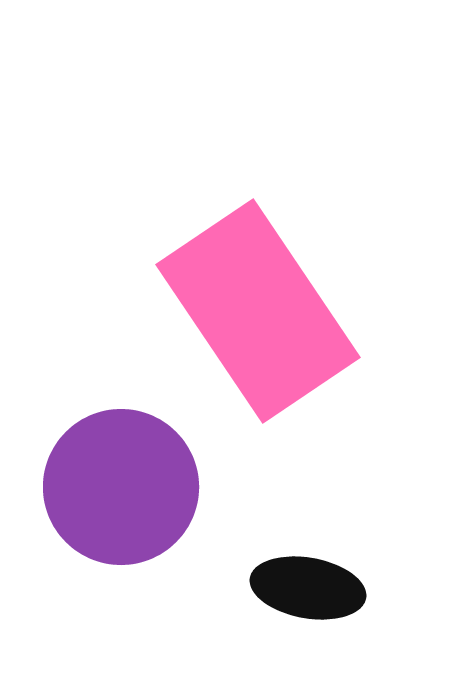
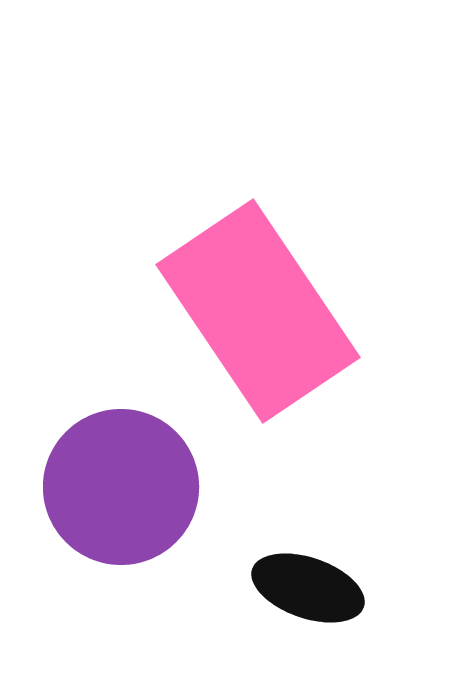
black ellipse: rotated 9 degrees clockwise
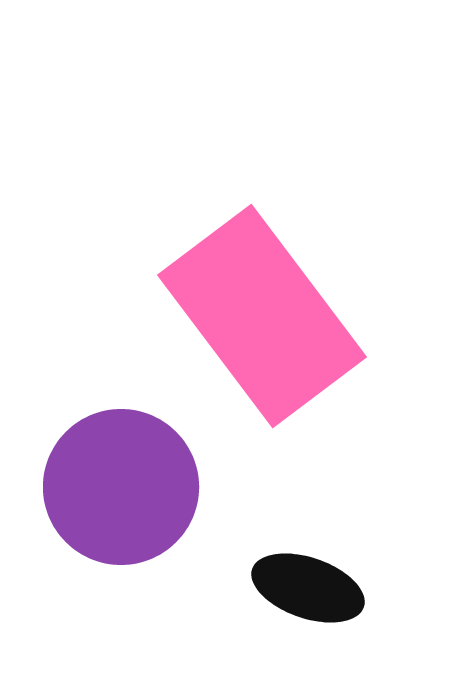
pink rectangle: moved 4 px right, 5 px down; rotated 3 degrees counterclockwise
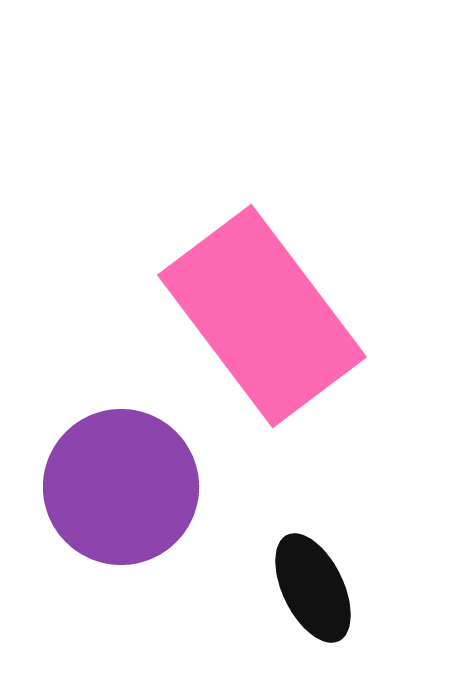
black ellipse: moved 5 px right; rotated 45 degrees clockwise
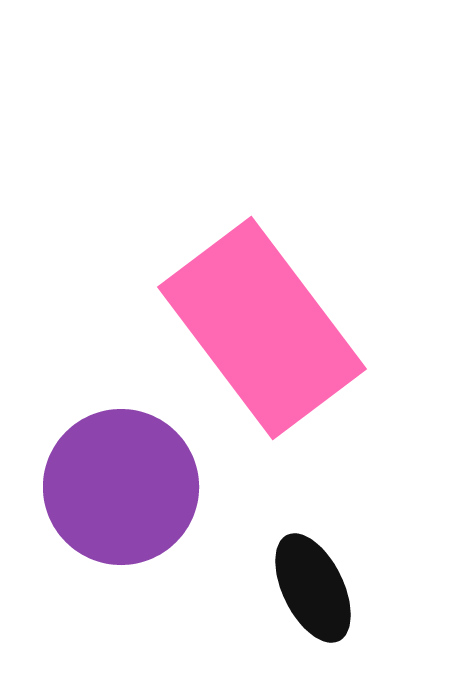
pink rectangle: moved 12 px down
